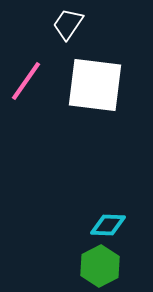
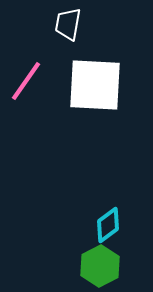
white trapezoid: rotated 24 degrees counterclockwise
white square: rotated 4 degrees counterclockwise
cyan diamond: rotated 39 degrees counterclockwise
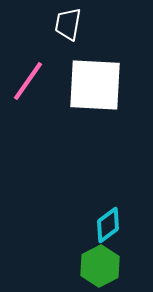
pink line: moved 2 px right
